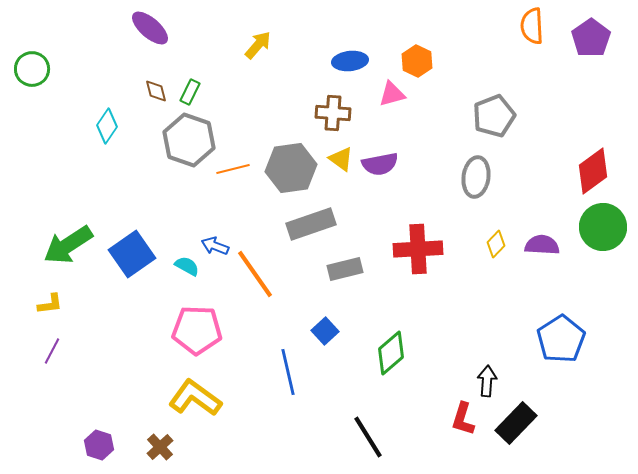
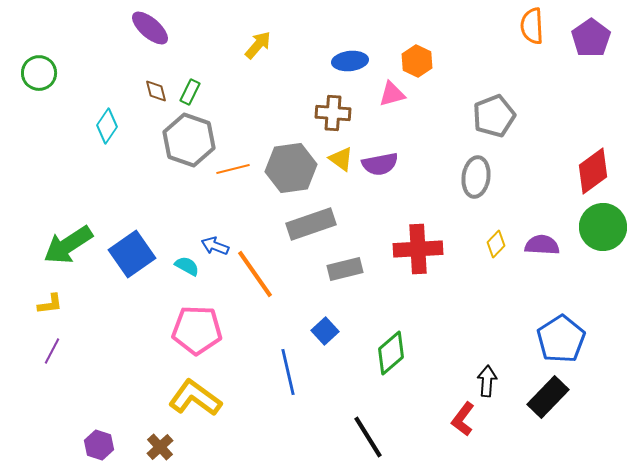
green circle at (32, 69): moved 7 px right, 4 px down
red L-shape at (463, 419): rotated 20 degrees clockwise
black rectangle at (516, 423): moved 32 px right, 26 px up
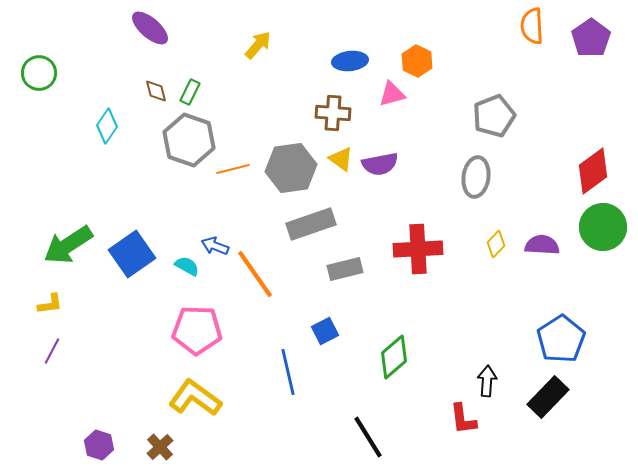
blue square at (325, 331): rotated 16 degrees clockwise
green diamond at (391, 353): moved 3 px right, 4 px down
red L-shape at (463, 419): rotated 44 degrees counterclockwise
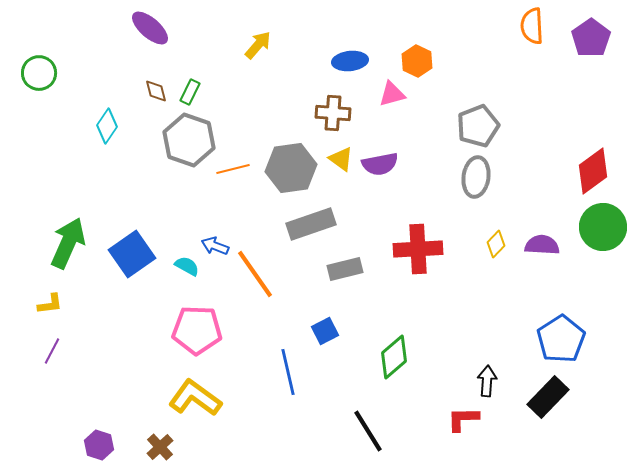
gray pentagon at (494, 116): moved 16 px left, 10 px down
green arrow at (68, 245): moved 2 px up; rotated 147 degrees clockwise
red L-shape at (463, 419): rotated 96 degrees clockwise
black line at (368, 437): moved 6 px up
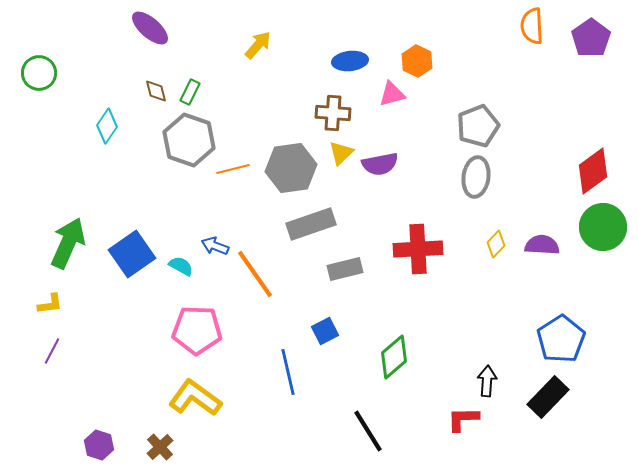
yellow triangle at (341, 159): moved 6 px up; rotated 40 degrees clockwise
cyan semicircle at (187, 266): moved 6 px left
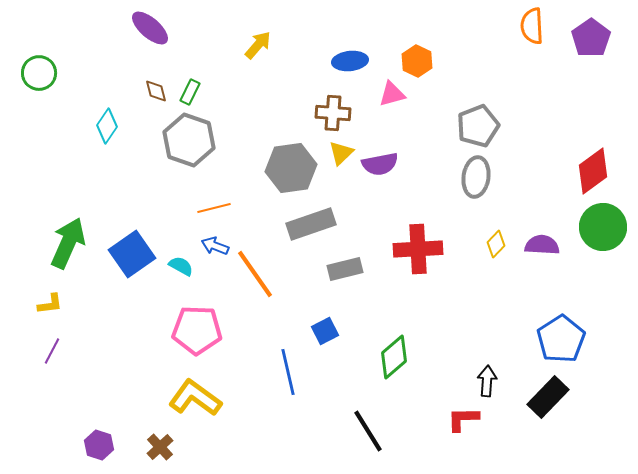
orange line at (233, 169): moved 19 px left, 39 px down
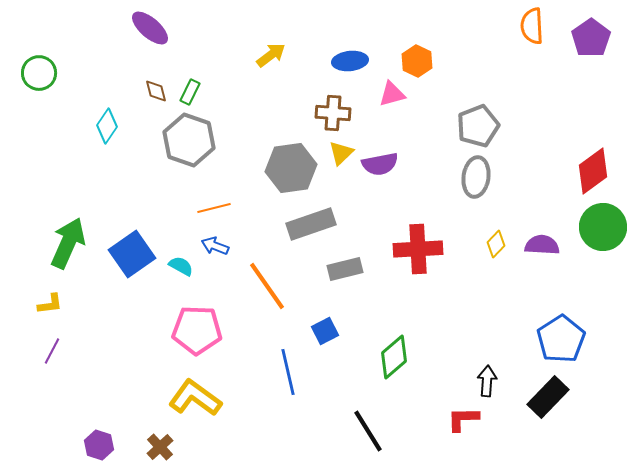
yellow arrow at (258, 45): moved 13 px right, 10 px down; rotated 12 degrees clockwise
orange line at (255, 274): moved 12 px right, 12 px down
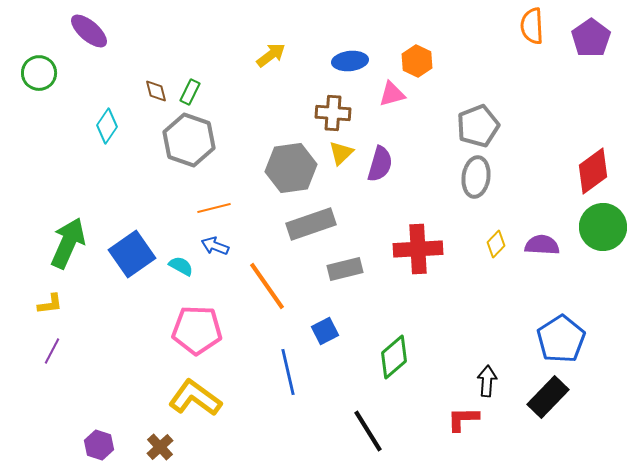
purple ellipse at (150, 28): moved 61 px left, 3 px down
purple semicircle at (380, 164): rotated 63 degrees counterclockwise
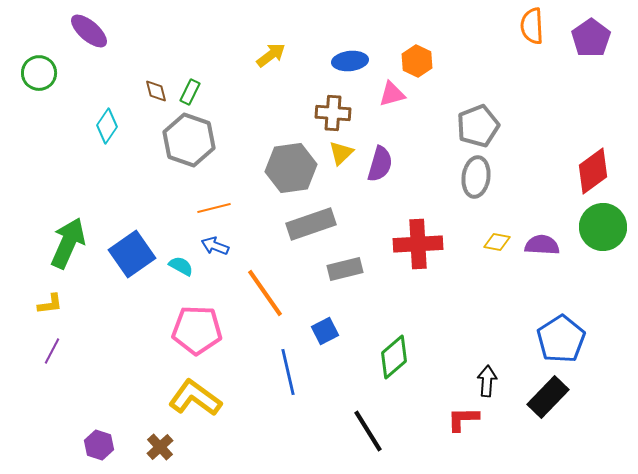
yellow diamond at (496, 244): moved 1 px right, 2 px up; rotated 56 degrees clockwise
red cross at (418, 249): moved 5 px up
orange line at (267, 286): moved 2 px left, 7 px down
